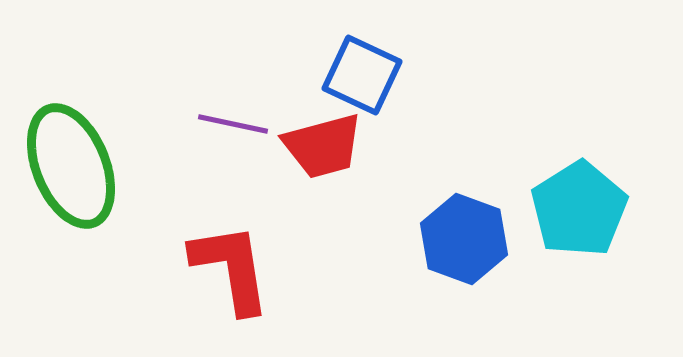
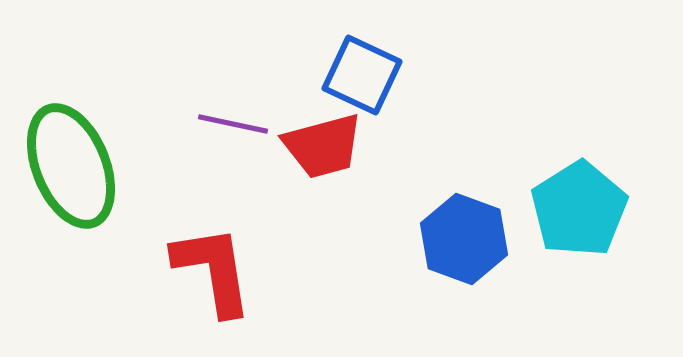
red L-shape: moved 18 px left, 2 px down
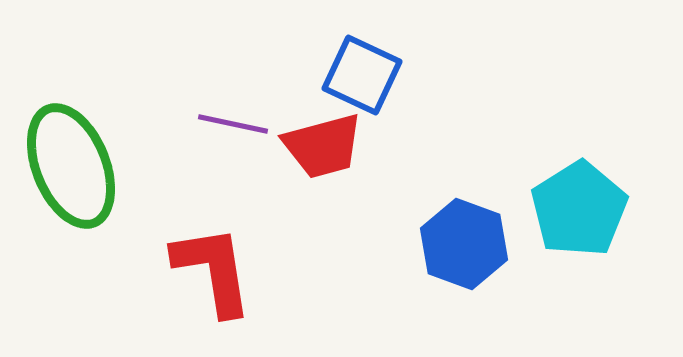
blue hexagon: moved 5 px down
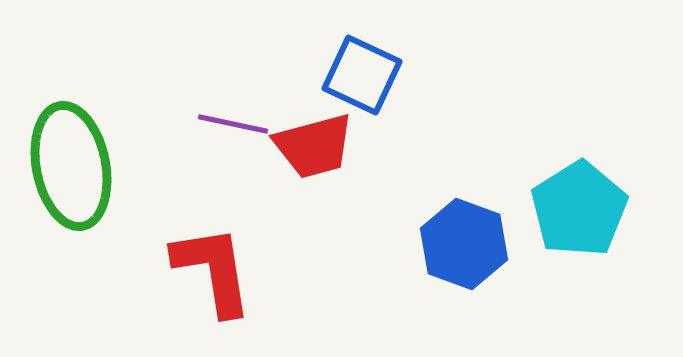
red trapezoid: moved 9 px left
green ellipse: rotated 11 degrees clockwise
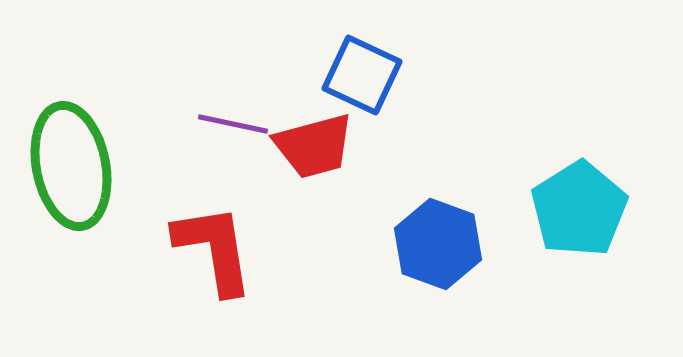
blue hexagon: moved 26 px left
red L-shape: moved 1 px right, 21 px up
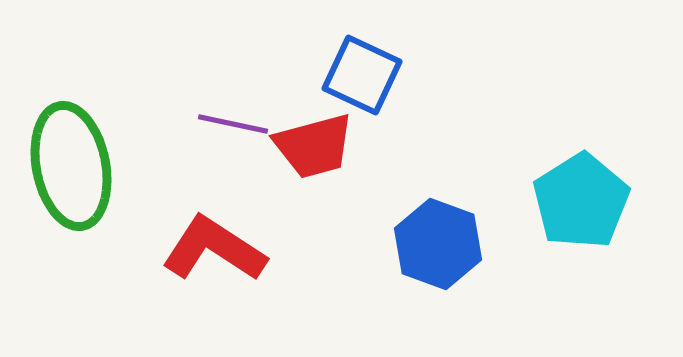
cyan pentagon: moved 2 px right, 8 px up
red L-shape: rotated 48 degrees counterclockwise
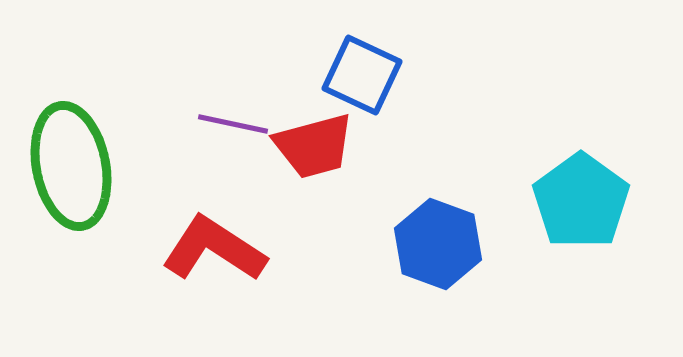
cyan pentagon: rotated 4 degrees counterclockwise
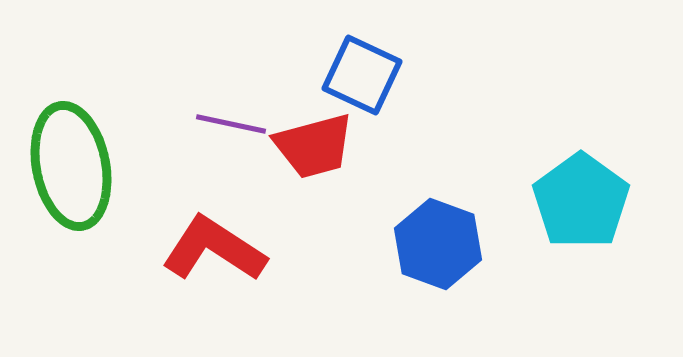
purple line: moved 2 px left
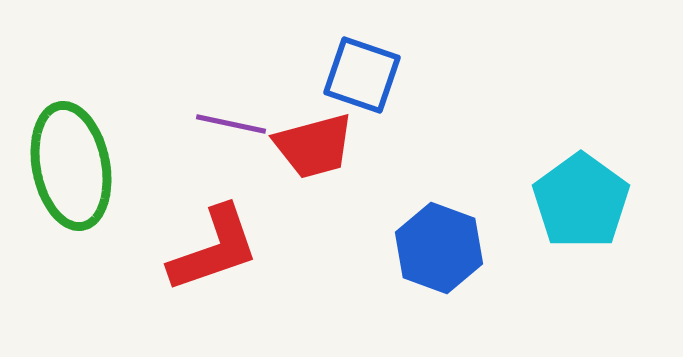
blue square: rotated 6 degrees counterclockwise
blue hexagon: moved 1 px right, 4 px down
red L-shape: rotated 128 degrees clockwise
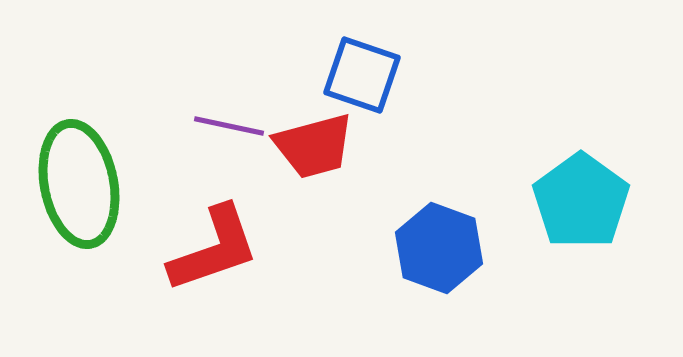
purple line: moved 2 px left, 2 px down
green ellipse: moved 8 px right, 18 px down
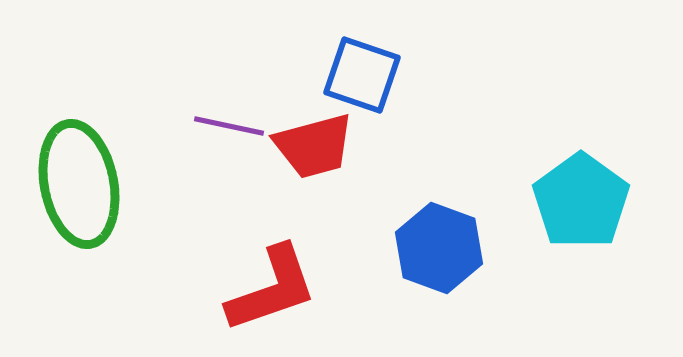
red L-shape: moved 58 px right, 40 px down
